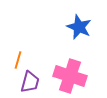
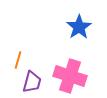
blue star: rotated 15 degrees clockwise
purple trapezoid: moved 2 px right
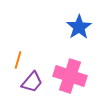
purple trapezoid: rotated 25 degrees clockwise
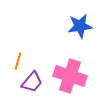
blue star: moved 1 px right, 1 px up; rotated 25 degrees clockwise
orange line: moved 1 px down
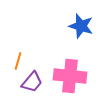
blue star: moved 1 px right; rotated 25 degrees clockwise
pink cross: rotated 12 degrees counterclockwise
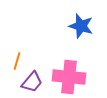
orange line: moved 1 px left
pink cross: moved 1 px left, 1 px down
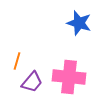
blue star: moved 2 px left, 3 px up
